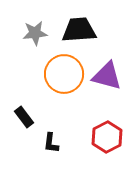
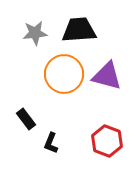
black rectangle: moved 2 px right, 2 px down
red hexagon: moved 4 px down; rotated 12 degrees counterclockwise
black L-shape: rotated 15 degrees clockwise
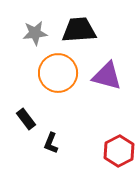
orange circle: moved 6 px left, 1 px up
red hexagon: moved 12 px right, 10 px down; rotated 12 degrees clockwise
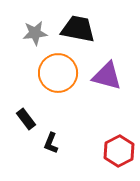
black trapezoid: moved 1 px left, 1 px up; rotated 15 degrees clockwise
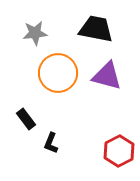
black trapezoid: moved 18 px right
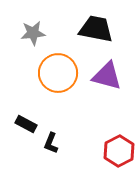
gray star: moved 2 px left
black rectangle: moved 5 px down; rotated 25 degrees counterclockwise
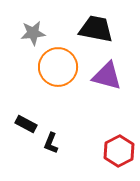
orange circle: moved 6 px up
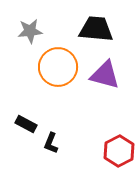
black trapezoid: rotated 6 degrees counterclockwise
gray star: moved 3 px left, 2 px up
purple triangle: moved 2 px left, 1 px up
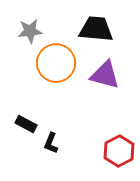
orange circle: moved 2 px left, 4 px up
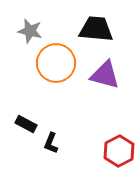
gray star: rotated 20 degrees clockwise
